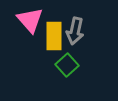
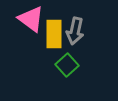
pink triangle: moved 1 px right, 1 px up; rotated 12 degrees counterclockwise
yellow rectangle: moved 2 px up
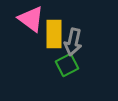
gray arrow: moved 2 px left, 11 px down
green square: rotated 15 degrees clockwise
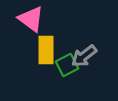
yellow rectangle: moved 8 px left, 16 px down
gray arrow: moved 11 px right, 14 px down; rotated 40 degrees clockwise
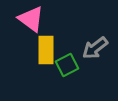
gray arrow: moved 11 px right, 8 px up
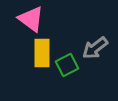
yellow rectangle: moved 4 px left, 3 px down
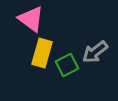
gray arrow: moved 4 px down
yellow rectangle: rotated 16 degrees clockwise
